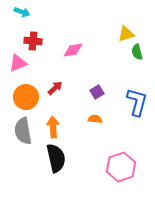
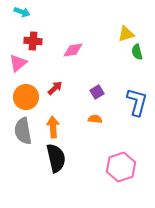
pink triangle: rotated 18 degrees counterclockwise
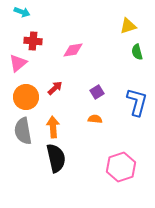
yellow triangle: moved 2 px right, 8 px up
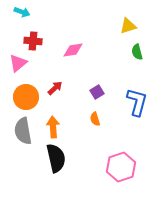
orange semicircle: rotated 112 degrees counterclockwise
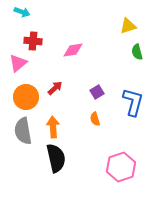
blue L-shape: moved 4 px left
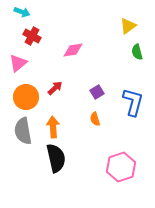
yellow triangle: rotated 18 degrees counterclockwise
red cross: moved 1 px left, 5 px up; rotated 24 degrees clockwise
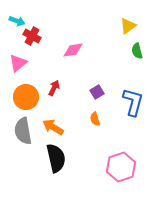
cyan arrow: moved 5 px left, 9 px down
green semicircle: moved 1 px up
red arrow: moved 1 px left; rotated 21 degrees counterclockwise
orange arrow: rotated 55 degrees counterclockwise
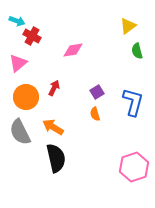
orange semicircle: moved 5 px up
gray semicircle: moved 3 px left, 1 px down; rotated 16 degrees counterclockwise
pink hexagon: moved 13 px right
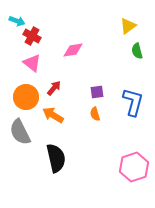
pink triangle: moved 14 px right; rotated 42 degrees counterclockwise
red arrow: rotated 14 degrees clockwise
purple square: rotated 24 degrees clockwise
orange arrow: moved 12 px up
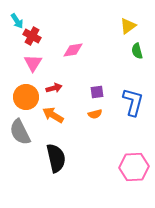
cyan arrow: rotated 35 degrees clockwise
pink triangle: moved 1 px right; rotated 24 degrees clockwise
red arrow: rotated 35 degrees clockwise
orange semicircle: rotated 88 degrees counterclockwise
pink hexagon: rotated 16 degrees clockwise
